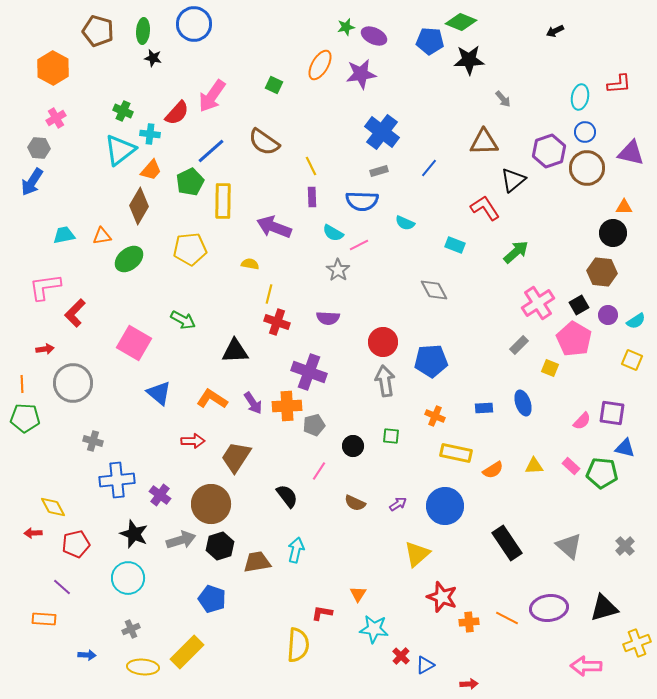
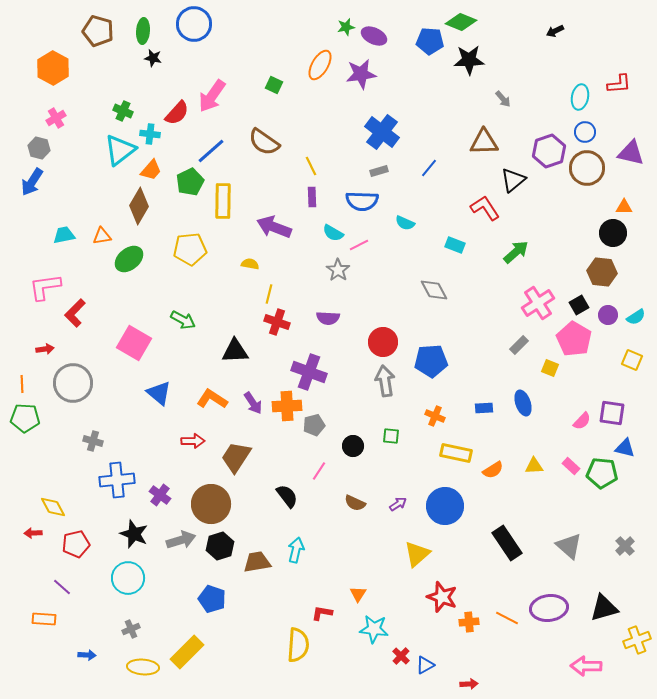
gray hexagon at (39, 148): rotated 10 degrees clockwise
cyan semicircle at (636, 321): moved 4 px up
yellow cross at (637, 643): moved 3 px up
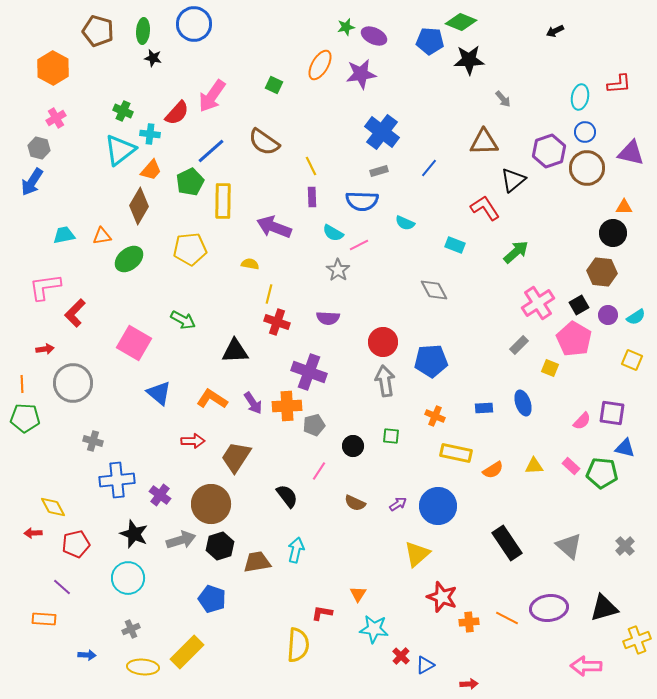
blue circle at (445, 506): moved 7 px left
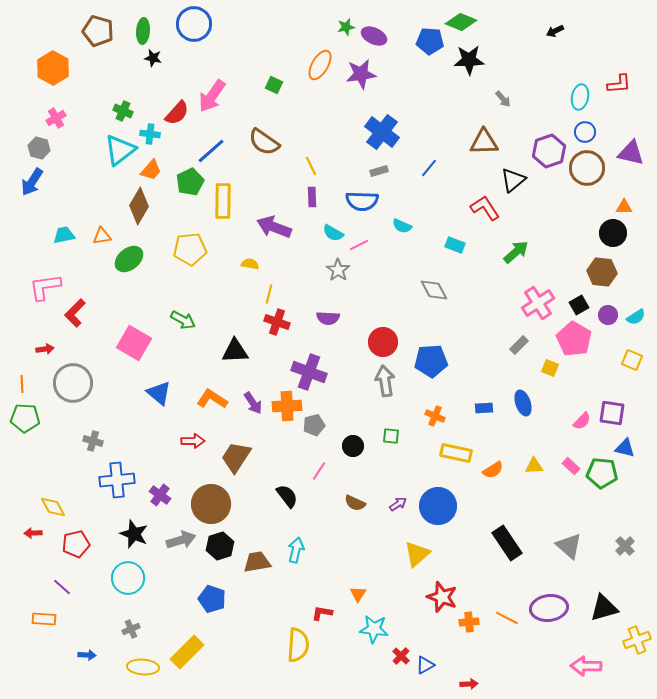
cyan semicircle at (405, 223): moved 3 px left, 3 px down
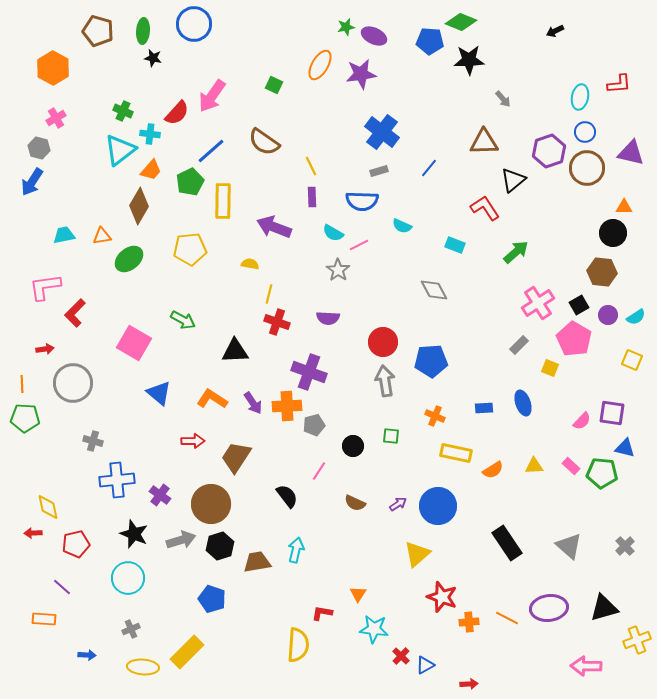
yellow diamond at (53, 507): moved 5 px left; rotated 16 degrees clockwise
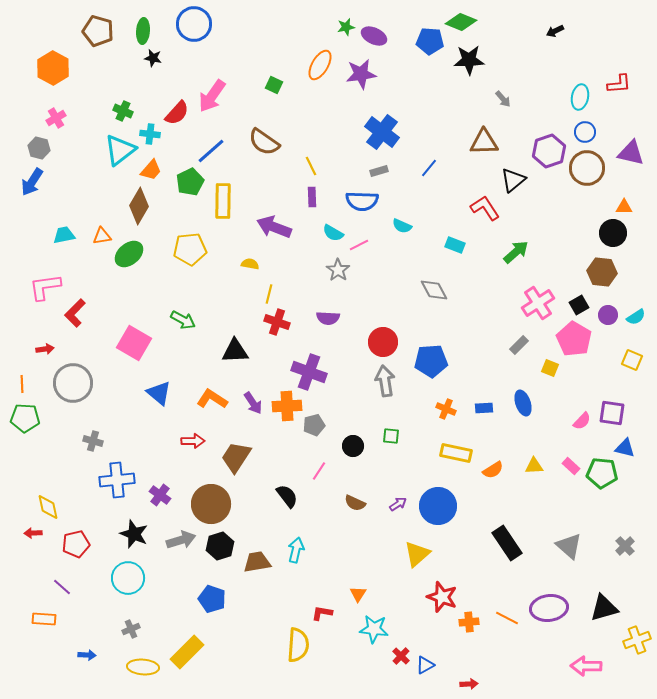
green ellipse at (129, 259): moved 5 px up
orange cross at (435, 416): moved 11 px right, 7 px up
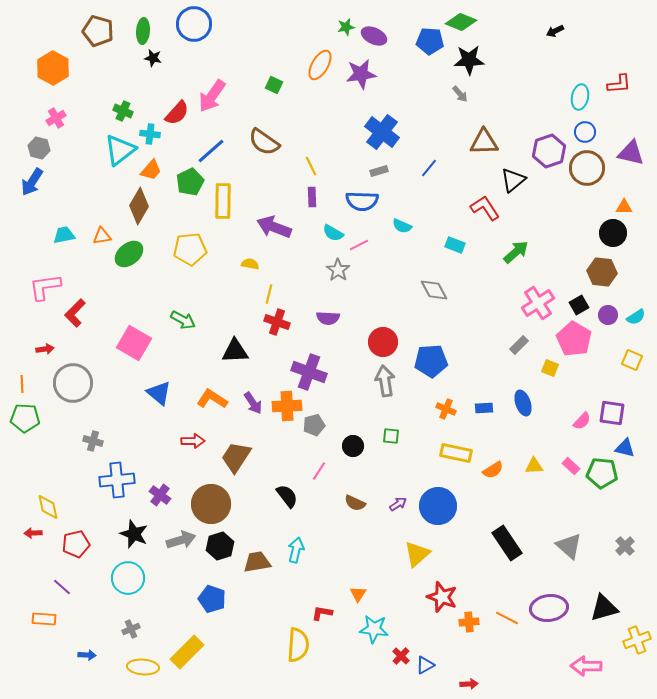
gray arrow at (503, 99): moved 43 px left, 5 px up
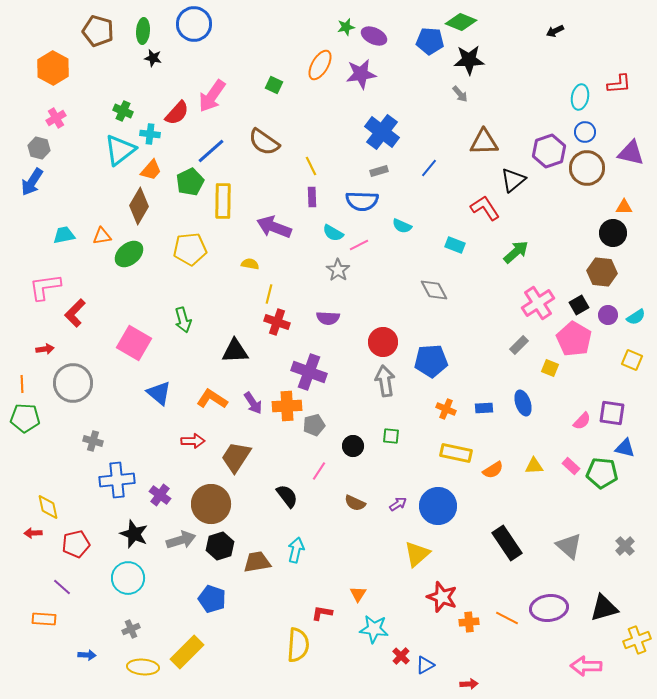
green arrow at (183, 320): rotated 45 degrees clockwise
